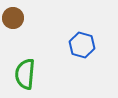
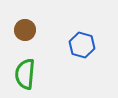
brown circle: moved 12 px right, 12 px down
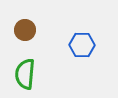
blue hexagon: rotated 15 degrees counterclockwise
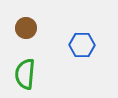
brown circle: moved 1 px right, 2 px up
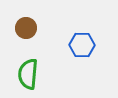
green semicircle: moved 3 px right
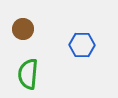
brown circle: moved 3 px left, 1 px down
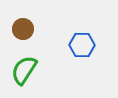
green semicircle: moved 4 px left, 4 px up; rotated 28 degrees clockwise
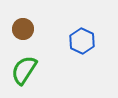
blue hexagon: moved 4 px up; rotated 25 degrees clockwise
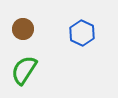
blue hexagon: moved 8 px up
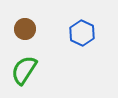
brown circle: moved 2 px right
